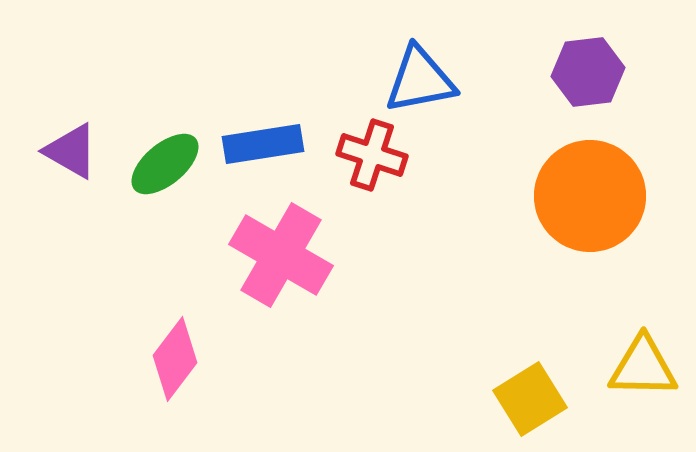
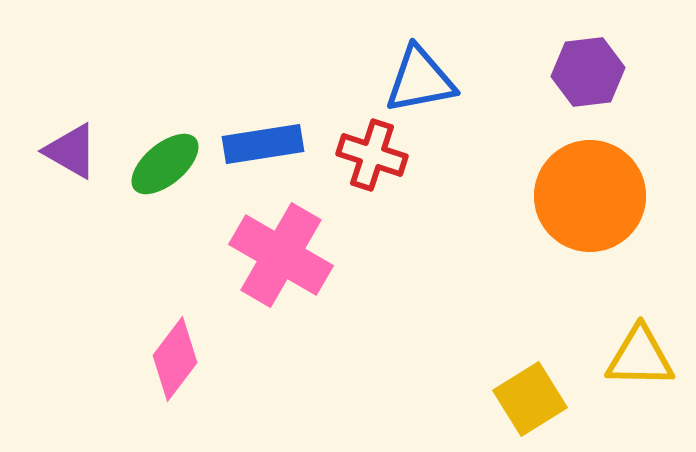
yellow triangle: moved 3 px left, 10 px up
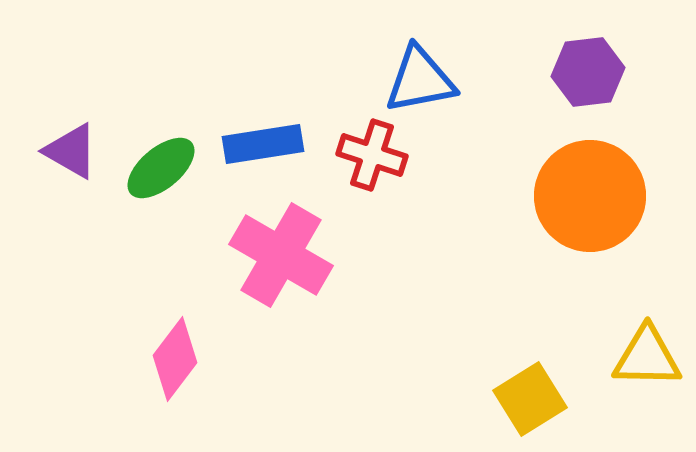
green ellipse: moved 4 px left, 4 px down
yellow triangle: moved 7 px right
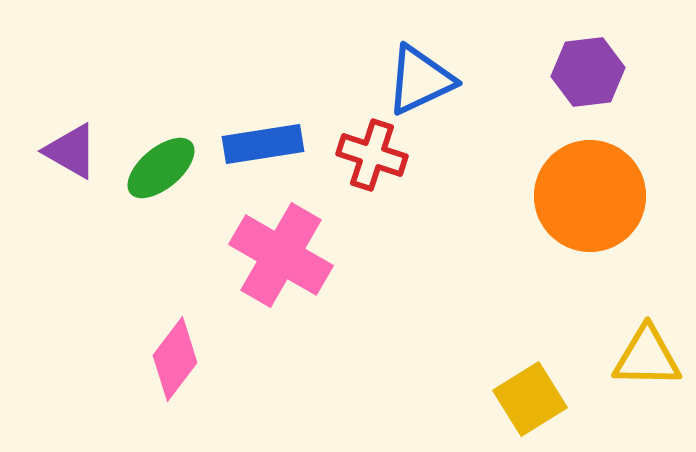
blue triangle: rotated 14 degrees counterclockwise
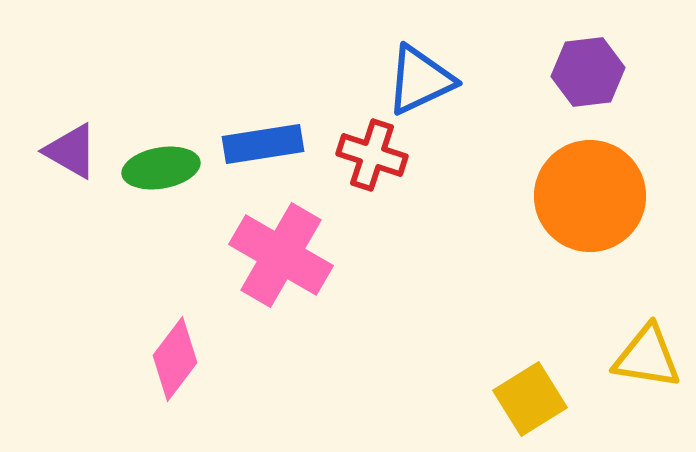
green ellipse: rotated 30 degrees clockwise
yellow triangle: rotated 8 degrees clockwise
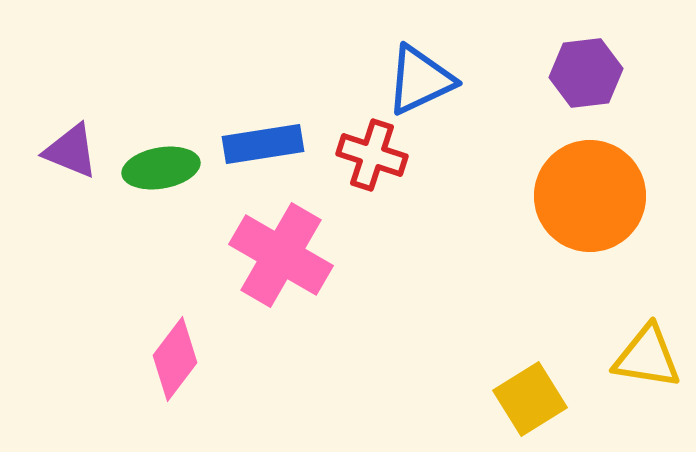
purple hexagon: moved 2 px left, 1 px down
purple triangle: rotated 8 degrees counterclockwise
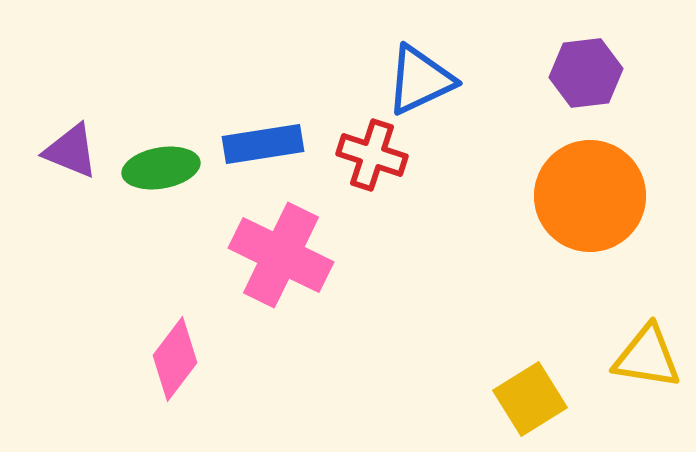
pink cross: rotated 4 degrees counterclockwise
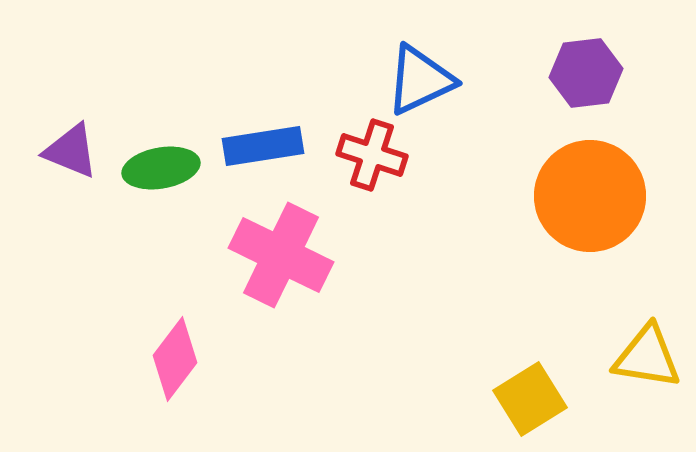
blue rectangle: moved 2 px down
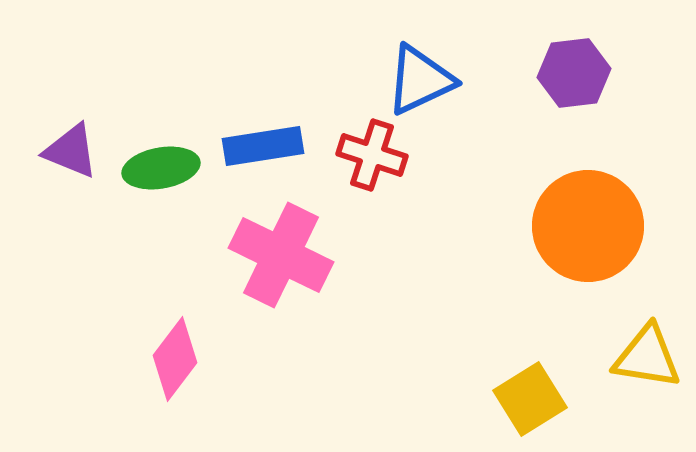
purple hexagon: moved 12 px left
orange circle: moved 2 px left, 30 px down
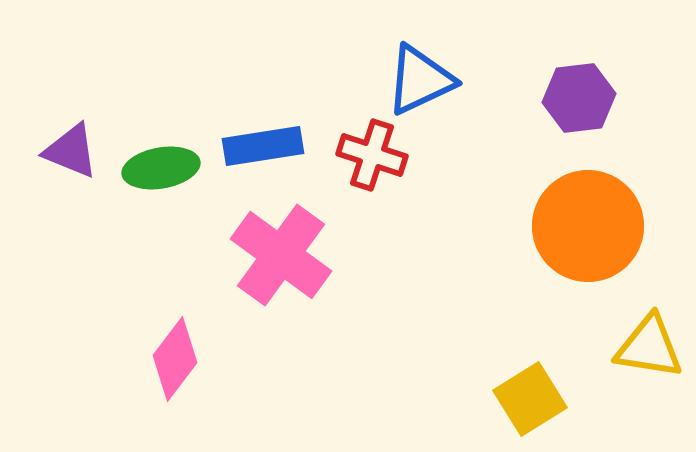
purple hexagon: moved 5 px right, 25 px down
pink cross: rotated 10 degrees clockwise
yellow triangle: moved 2 px right, 10 px up
